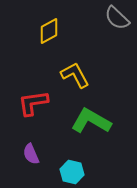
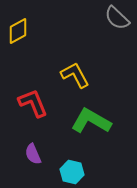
yellow diamond: moved 31 px left
red L-shape: rotated 76 degrees clockwise
purple semicircle: moved 2 px right
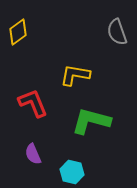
gray semicircle: moved 14 px down; rotated 28 degrees clockwise
yellow diamond: moved 1 px down; rotated 8 degrees counterclockwise
yellow L-shape: rotated 52 degrees counterclockwise
green L-shape: rotated 15 degrees counterclockwise
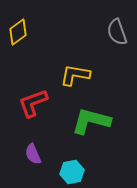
red L-shape: rotated 88 degrees counterclockwise
cyan hexagon: rotated 25 degrees counterclockwise
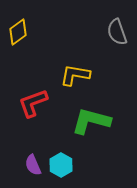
purple semicircle: moved 11 px down
cyan hexagon: moved 11 px left, 7 px up; rotated 20 degrees counterclockwise
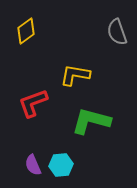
yellow diamond: moved 8 px right, 1 px up
cyan hexagon: rotated 25 degrees clockwise
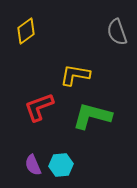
red L-shape: moved 6 px right, 4 px down
green L-shape: moved 1 px right, 5 px up
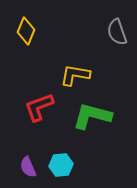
yellow diamond: rotated 32 degrees counterclockwise
purple semicircle: moved 5 px left, 2 px down
